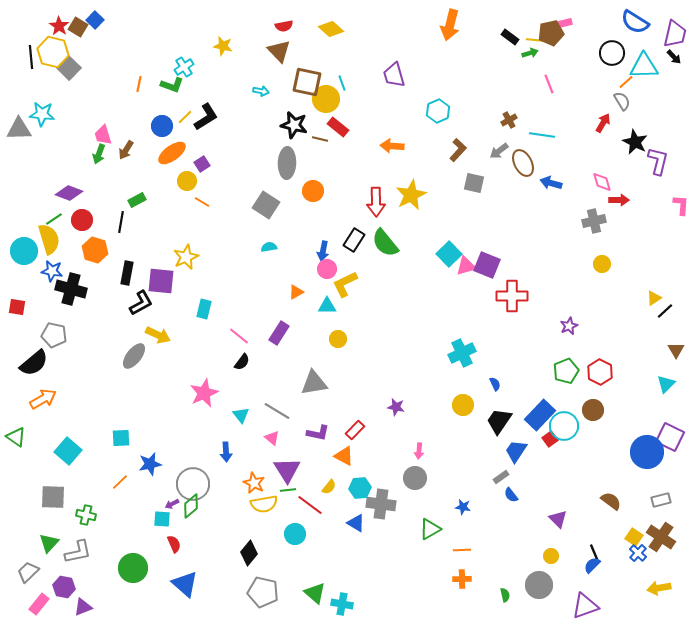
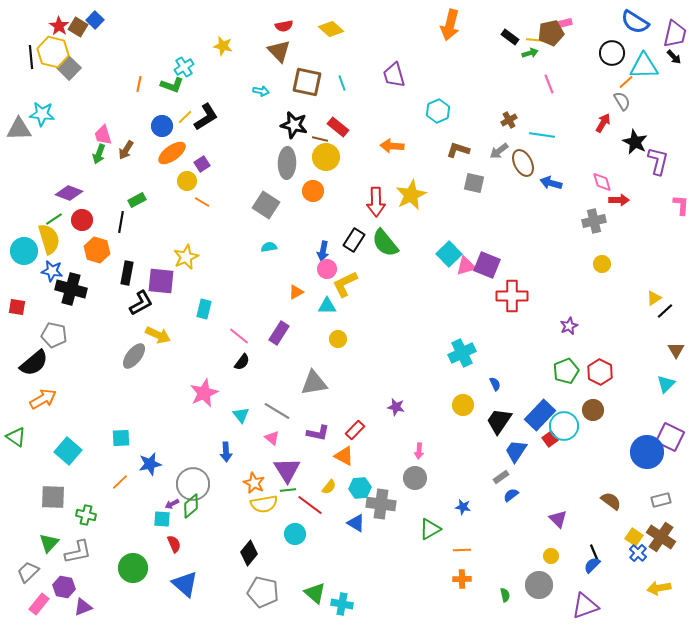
yellow circle at (326, 99): moved 58 px down
brown L-shape at (458, 150): rotated 115 degrees counterclockwise
orange hexagon at (95, 250): moved 2 px right
blue semicircle at (511, 495): rotated 91 degrees clockwise
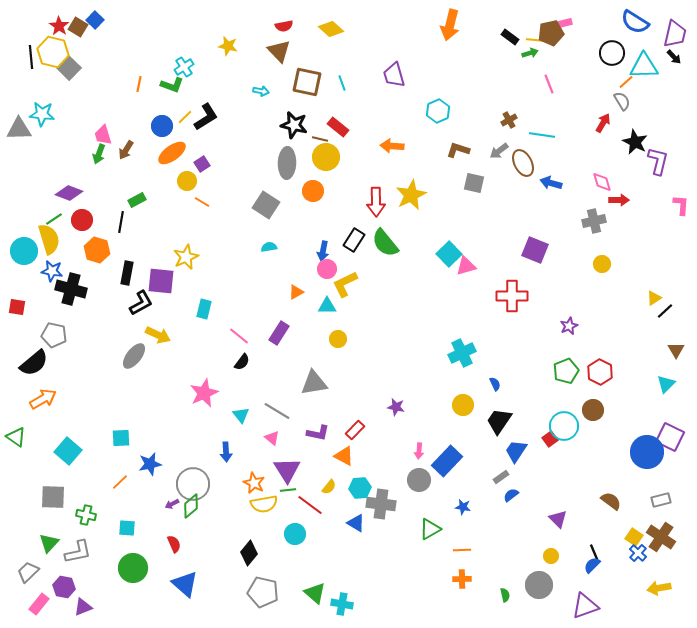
yellow star at (223, 46): moved 5 px right
purple square at (487, 265): moved 48 px right, 15 px up
blue rectangle at (540, 415): moved 93 px left, 46 px down
gray circle at (415, 478): moved 4 px right, 2 px down
cyan square at (162, 519): moved 35 px left, 9 px down
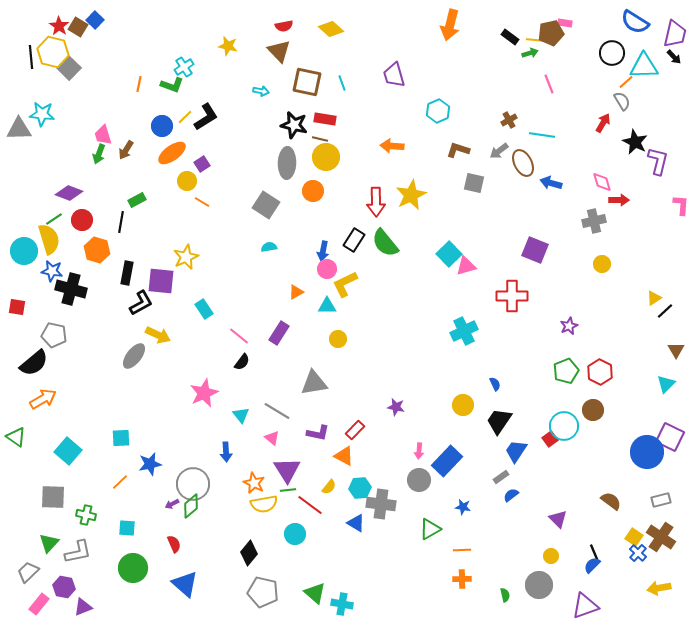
pink rectangle at (565, 23): rotated 24 degrees clockwise
red rectangle at (338, 127): moved 13 px left, 8 px up; rotated 30 degrees counterclockwise
cyan rectangle at (204, 309): rotated 48 degrees counterclockwise
cyan cross at (462, 353): moved 2 px right, 22 px up
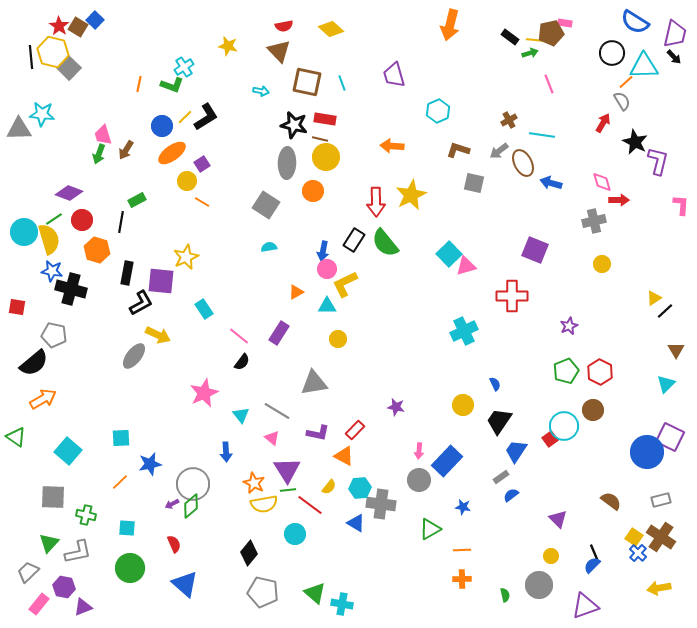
cyan circle at (24, 251): moved 19 px up
green circle at (133, 568): moved 3 px left
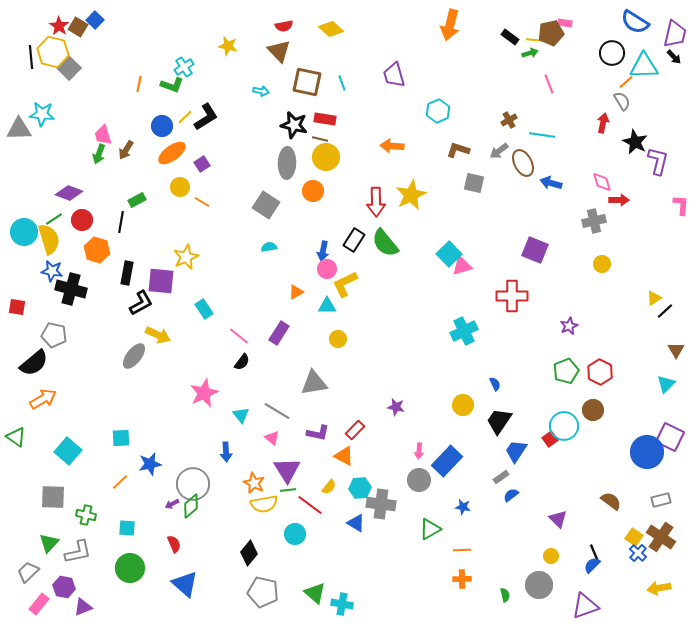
red arrow at (603, 123): rotated 18 degrees counterclockwise
yellow circle at (187, 181): moved 7 px left, 6 px down
pink triangle at (466, 266): moved 4 px left
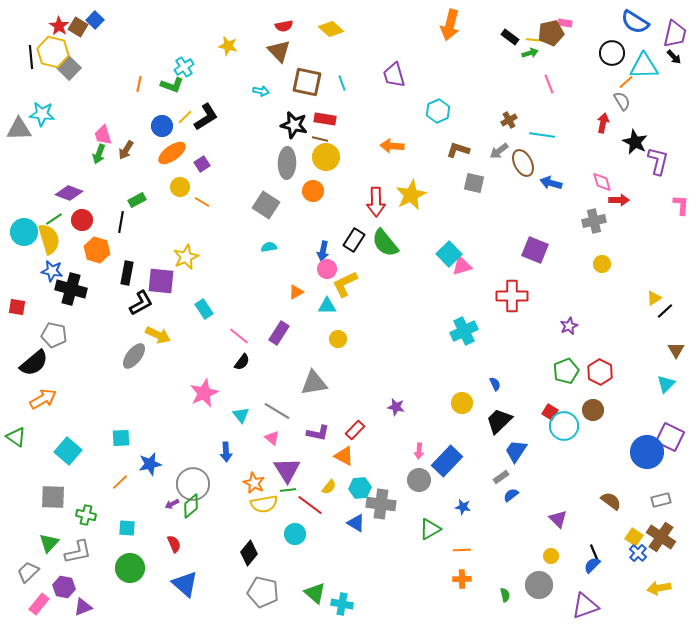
yellow circle at (463, 405): moved 1 px left, 2 px up
black trapezoid at (499, 421): rotated 12 degrees clockwise
red square at (550, 439): moved 27 px up; rotated 21 degrees counterclockwise
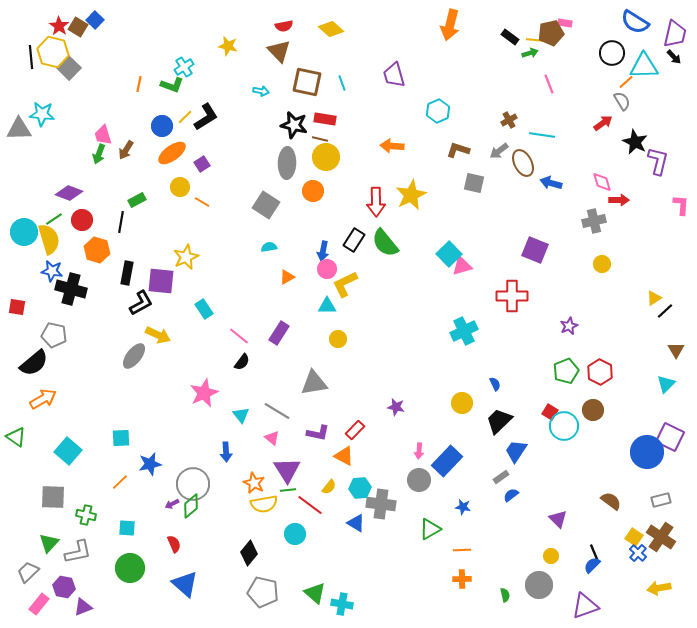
red arrow at (603, 123): rotated 42 degrees clockwise
orange triangle at (296, 292): moved 9 px left, 15 px up
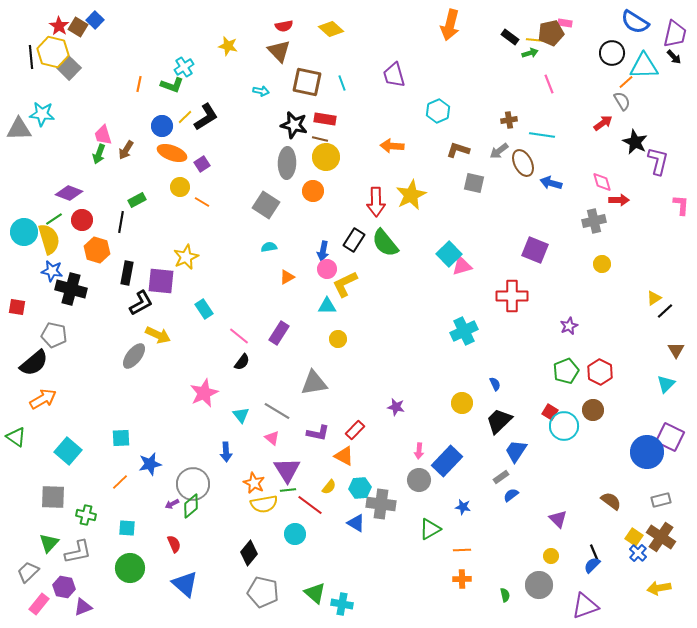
brown cross at (509, 120): rotated 21 degrees clockwise
orange ellipse at (172, 153): rotated 56 degrees clockwise
